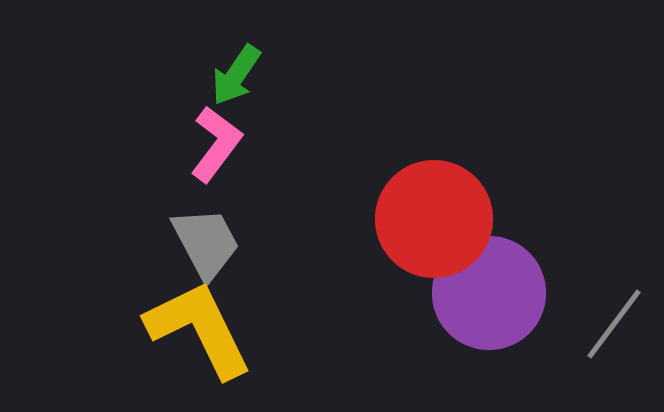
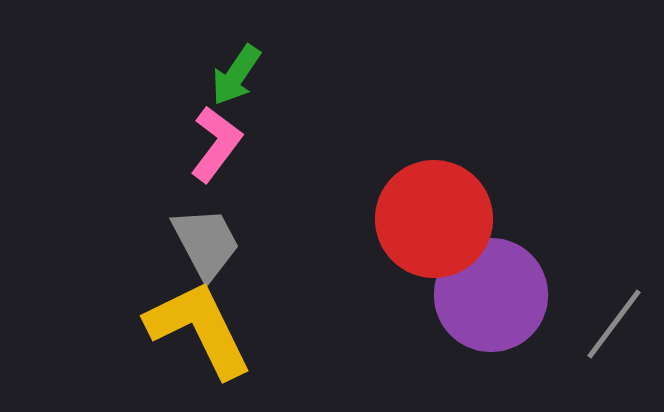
purple circle: moved 2 px right, 2 px down
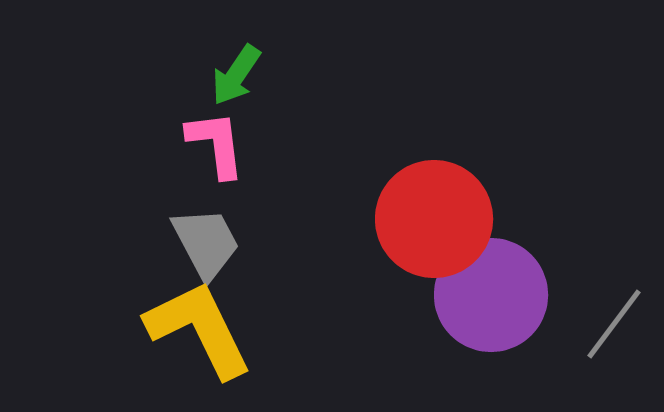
pink L-shape: rotated 44 degrees counterclockwise
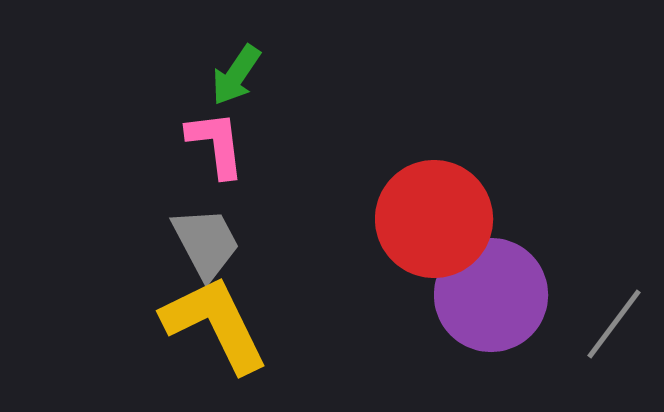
yellow L-shape: moved 16 px right, 5 px up
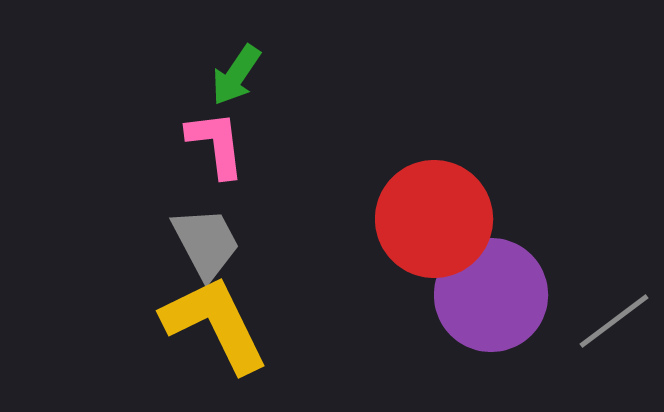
gray line: moved 3 px up; rotated 16 degrees clockwise
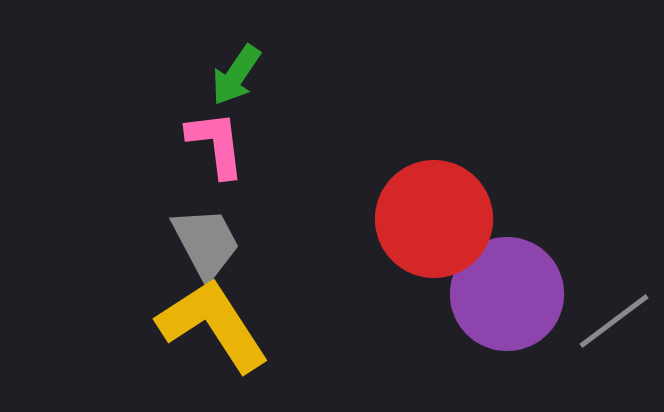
purple circle: moved 16 px right, 1 px up
yellow L-shape: moved 2 px left, 1 px down; rotated 7 degrees counterclockwise
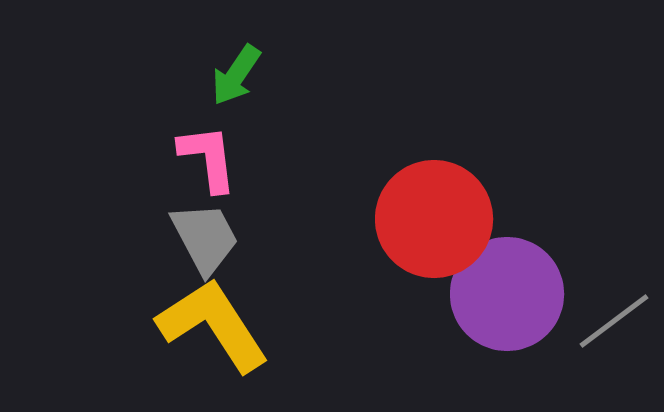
pink L-shape: moved 8 px left, 14 px down
gray trapezoid: moved 1 px left, 5 px up
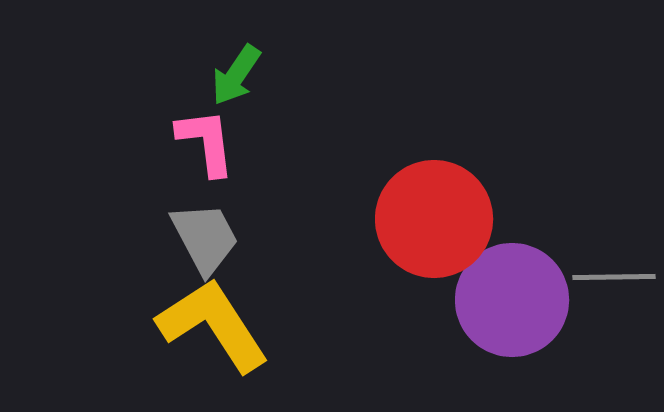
pink L-shape: moved 2 px left, 16 px up
purple circle: moved 5 px right, 6 px down
gray line: moved 44 px up; rotated 36 degrees clockwise
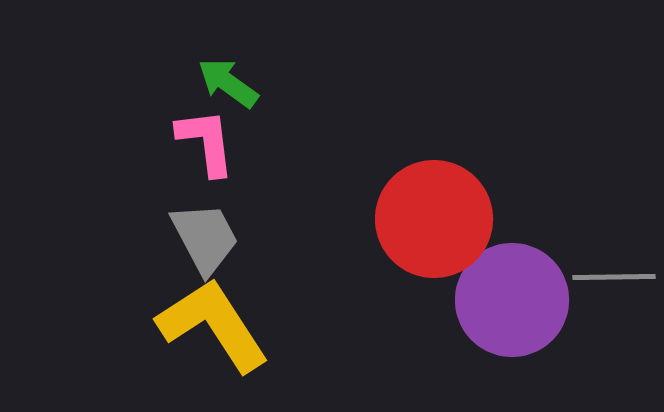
green arrow: moved 8 px left, 8 px down; rotated 92 degrees clockwise
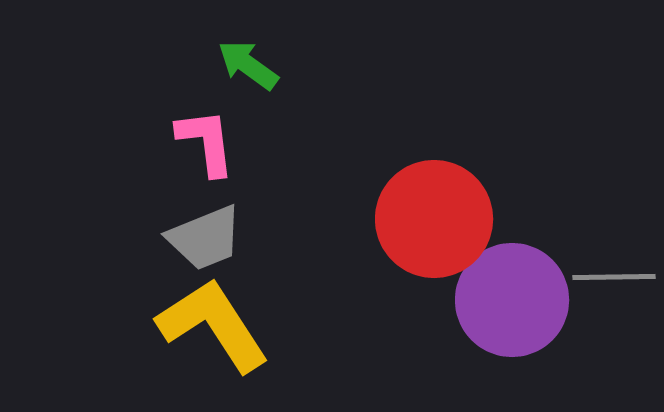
green arrow: moved 20 px right, 18 px up
gray trapezoid: rotated 96 degrees clockwise
